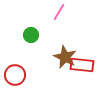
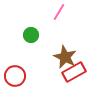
red rectangle: moved 8 px left, 7 px down; rotated 35 degrees counterclockwise
red circle: moved 1 px down
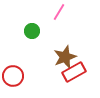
green circle: moved 1 px right, 4 px up
brown star: rotated 25 degrees clockwise
red circle: moved 2 px left
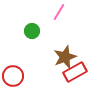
red rectangle: moved 1 px right
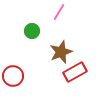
brown star: moved 4 px left, 5 px up
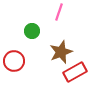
pink line: rotated 12 degrees counterclockwise
red circle: moved 1 px right, 15 px up
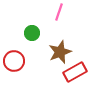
green circle: moved 2 px down
brown star: moved 1 px left
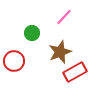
pink line: moved 5 px right, 5 px down; rotated 24 degrees clockwise
